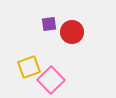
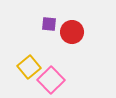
purple square: rotated 14 degrees clockwise
yellow square: rotated 20 degrees counterclockwise
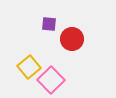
red circle: moved 7 px down
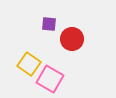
yellow square: moved 3 px up; rotated 15 degrees counterclockwise
pink square: moved 1 px left, 1 px up; rotated 16 degrees counterclockwise
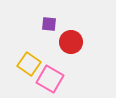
red circle: moved 1 px left, 3 px down
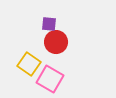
red circle: moved 15 px left
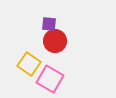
red circle: moved 1 px left, 1 px up
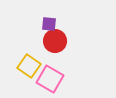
yellow square: moved 2 px down
